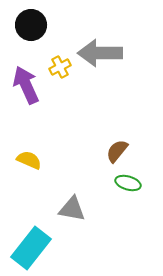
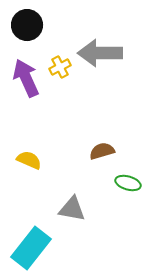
black circle: moved 4 px left
purple arrow: moved 7 px up
brown semicircle: moved 15 px left; rotated 35 degrees clockwise
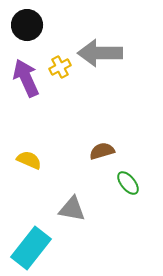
green ellipse: rotated 35 degrees clockwise
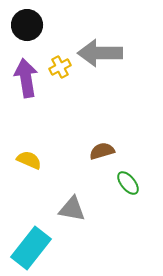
purple arrow: rotated 15 degrees clockwise
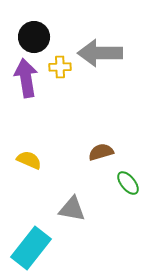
black circle: moved 7 px right, 12 px down
yellow cross: rotated 25 degrees clockwise
brown semicircle: moved 1 px left, 1 px down
